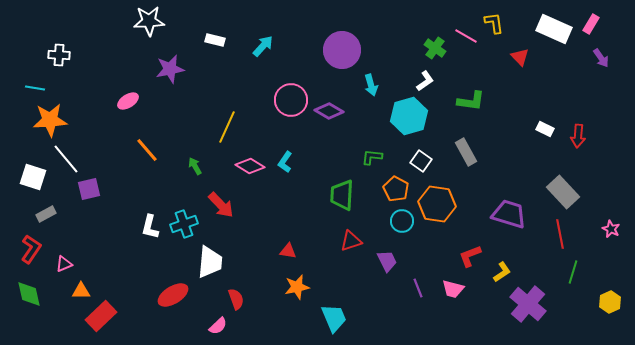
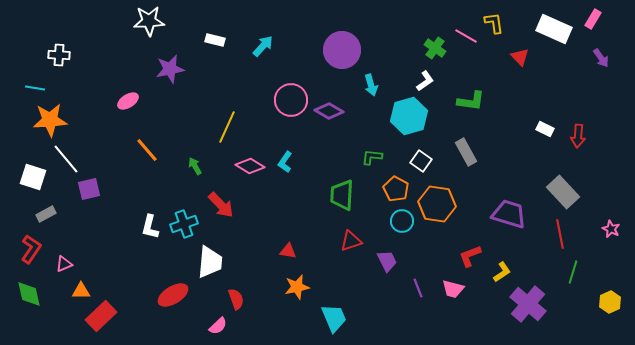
pink rectangle at (591, 24): moved 2 px right, 5 px up
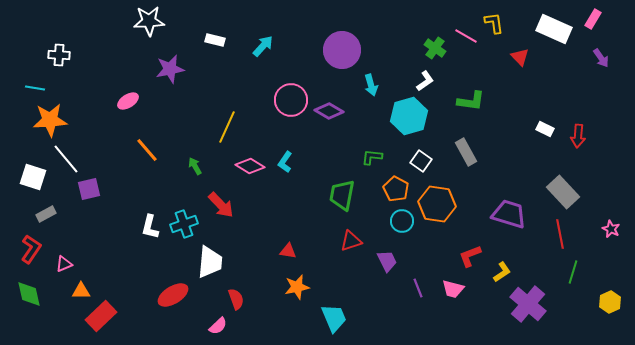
green trapezoid at (342, 195): rotated 8 degrees clockwise
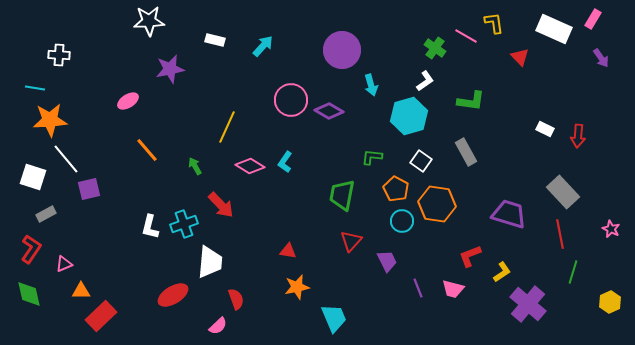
red triangle at (351, 241): rotated 30 degrees counterclockwise
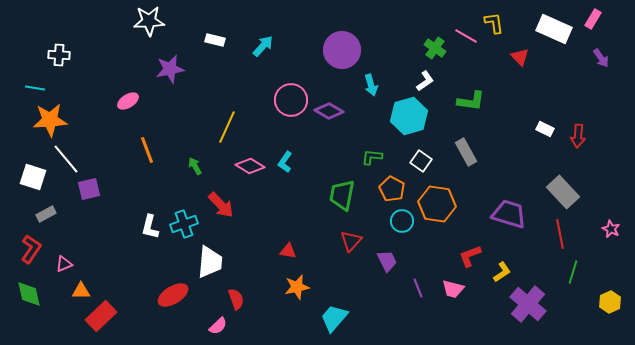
orange line at (147, 150): rotated 20 degrees clockwise
orange pentagon at (396, 189): moved 4 px left
cyan trapezoid at (334, 318): rotated 116 degrees counterclockwise
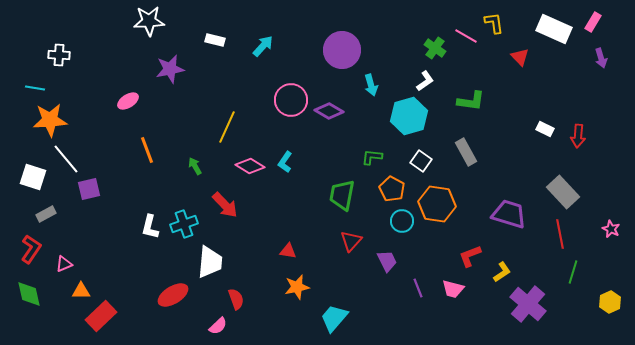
pink rectangle at (593, 19): moved 3 px down
purple arrow at (601, 58): rotated 18 degrees clockwise
red arrow at (221, 205): moved 4 px right
